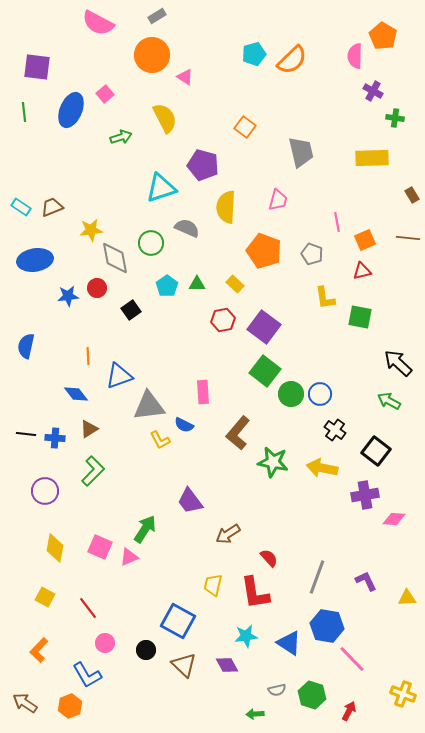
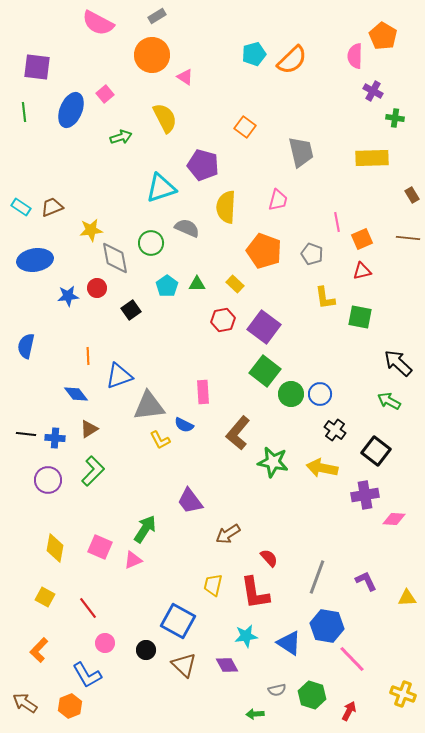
orange square at (365, 240): moved 3 px left, 1 px up
purple circle at (45, 491): moved 3 px right, 11 px up
pink triangle at (129, 557): moved 4 px right, 3 px down
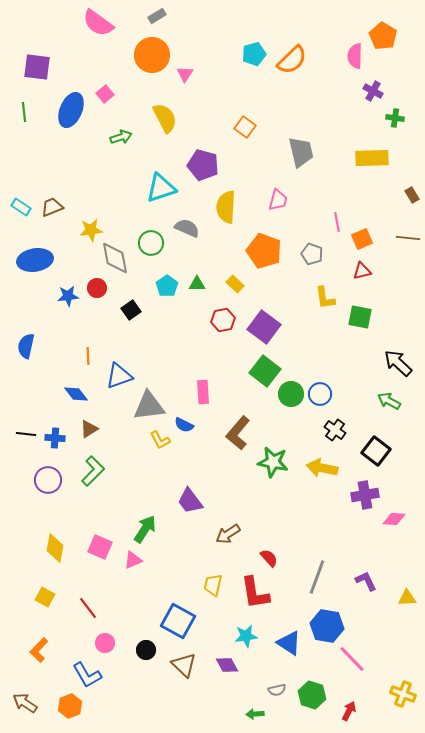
pink semicircle at (98, 23): rotated 8 degrees clockwise
pink triangle at (185, 77): moved 3 px up; rotated 30 degrees clockwise
